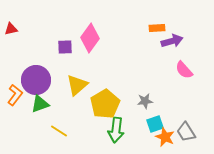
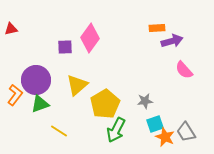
green arrow: rotated 20 degrees clockwise
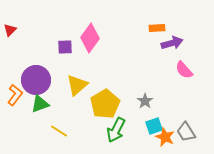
red triangle: moved 1 px left, 1 px down; rotated 32 degrees counterclockwise
purple arrow: moved 2 px down
gray star: rotated 28 degrees counterclockwise
cyan square: moved 1 px left, 2 px down
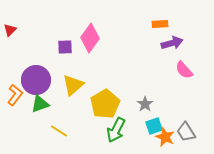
orange rectangle: moved 3 px right, 4 px up
yellow triangle: moved 4 px left
gray star: moved 3 px down
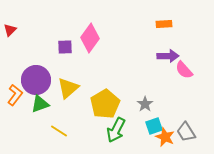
orange rectangle: moved 4 px right
purple arrow: moved 4 px left, 13 px down; rotated 15 degrees clockwise
yellow triangle: moved 5 px left, 3 px down
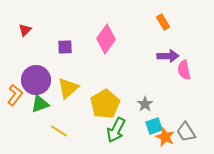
orange rectangle: moved 1 px left, 2 px up; rotated 63 degrees clockwise
red triangle: moved 15 px right
pink diamond: moved 16 px right, 1 px down
pink semicircle: rotated 30 degrees clockwise
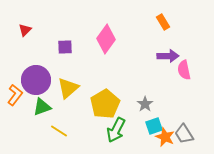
green triangle: moved 2 px right, 3 px down
gray trapezoid: moved 2 px left, 2 px down
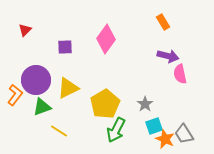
purple arrow: rotated 15 degrees clockwise
pink semicircle: moved 4 px left, 4 px down
yellow triangle: rotated 15 degrees clockwise
orange star: moved 2 px down
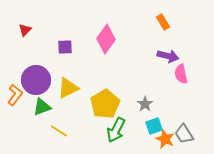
pink semicircle: moved 1 px right
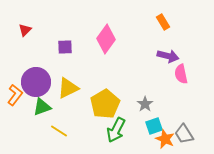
purple circle: moved 2 px down
